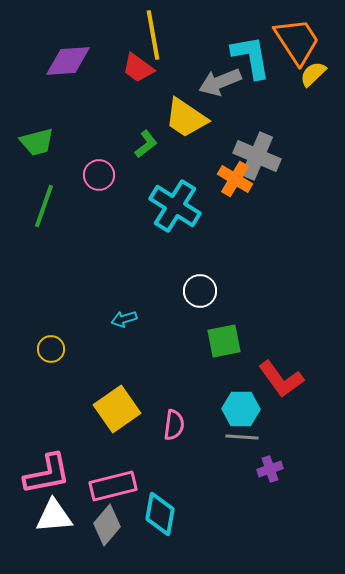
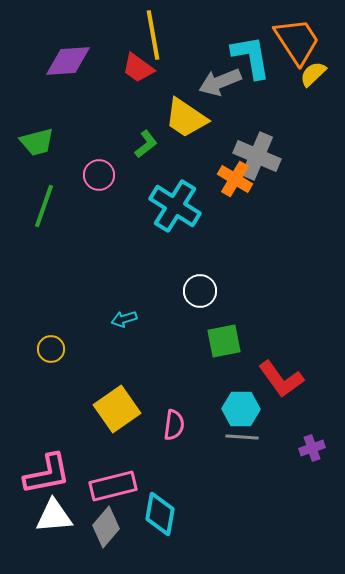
purple cross: moved 42 px right, 21 px up
gray diamond: moved 1 px left, 2 px down
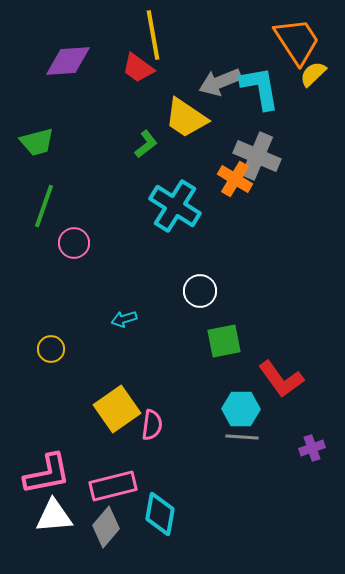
cyan L-shape: moved 9 px right, 31 px down
pink circle: moved 25 px left, 68 px down
pink semicircle: moved 22 px left
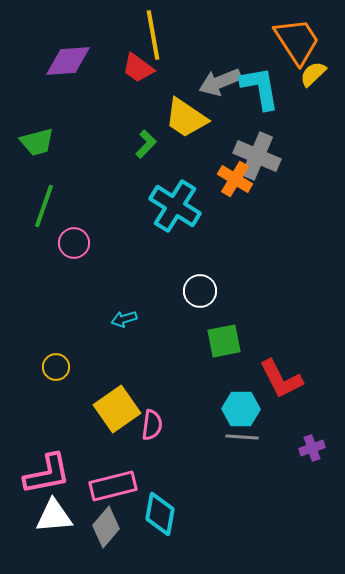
green L-shape: rotated 8 degrees counterclockwise
yellow circle: moved 5 px right, 18 px down
red L-shape: rotated 9 degrees clockwise
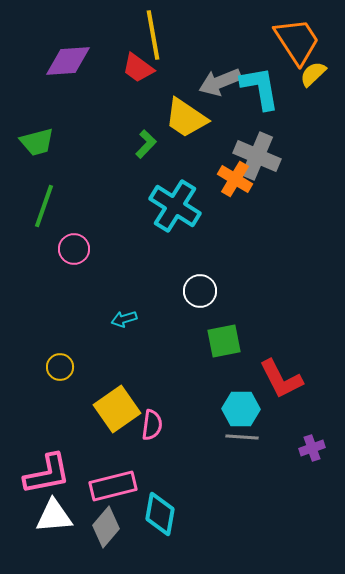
pink circle: moved 6 px down
yellow circle: moved 4 px right
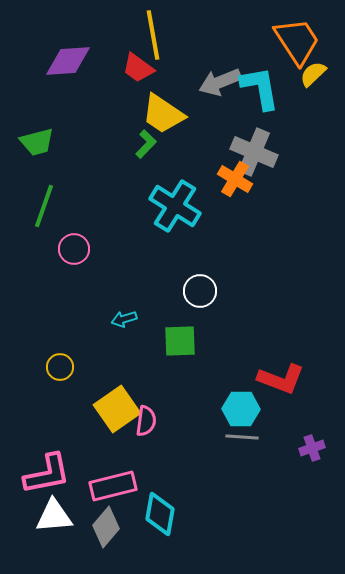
yellow trapezoid: moved 23 px left, 4 px up
gray cross: moved 3 px left, 4 px up
green square: moved 44 px left; rotated 9 degrees clockwise
red L-shape: rotated 42 degrees counterclockwise
pink semicircle: moved 6 px left, 4 px up
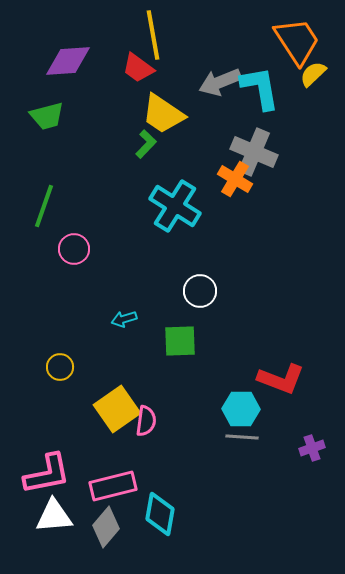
green trapezoid: moved 10 px right, 26 px up
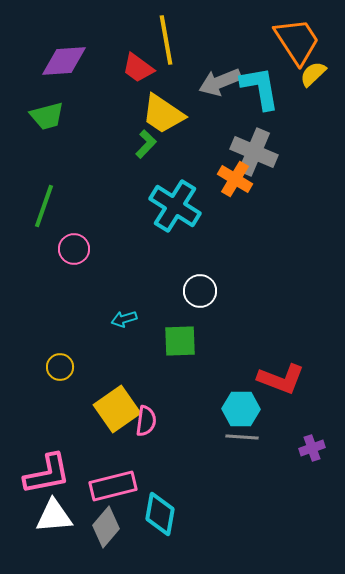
yellow line: moved 13 px right, 5 px down
purple diamond: moved 4 px left
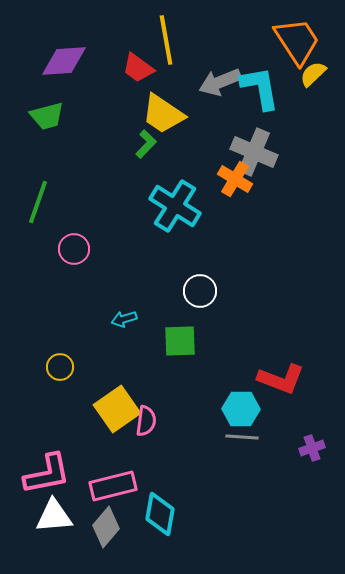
green line: moved 6 px left, 4 px up
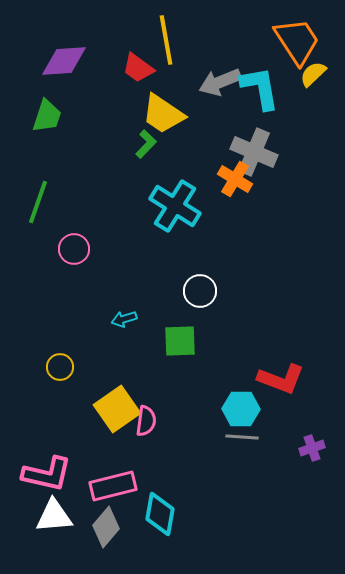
green trapezoid: rotated 57 degrees counterclockwise
pink L-shape: rotated 24 degrees clockwise
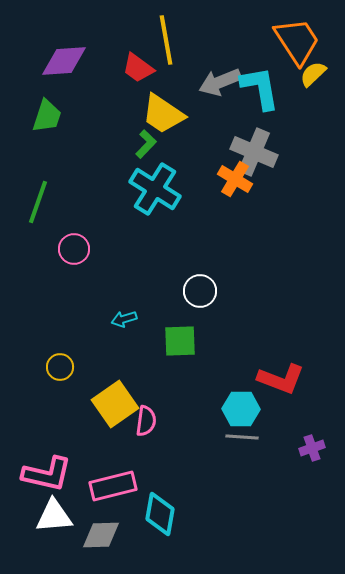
cyan cross: moved 20 px left, 17 px up
yellow square: moved 2 px left, 5 px up
gray diamond: moved 5 px left, 8 px down; rotated 48 degrees clockwise
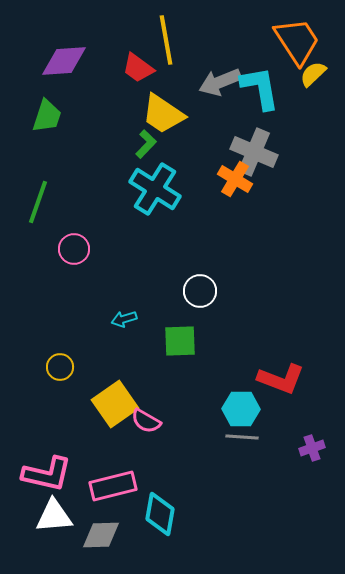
pink semicircle: rotated 112 degrees clockwise
